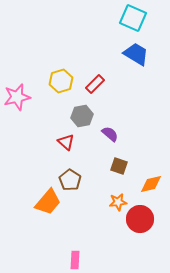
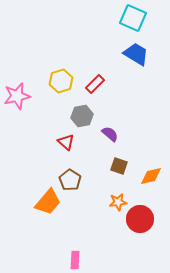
pink star: moved 1 px up
orange diamond: moved 8 px up
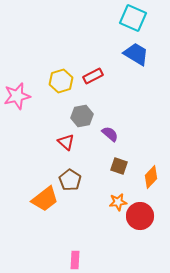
red rectangle: moved 2 px left, 8 px up; rotated 18 degrees clockwise
orange diamond: moved 1 px down; rotated 35 degrees counterclockwise
orange trapezoid: moved 3 px left, 3 px up; rotated 12 degrees clockwise
red circle: moved 3 px up
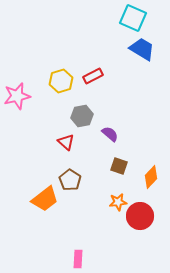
blue trapezoid: moved 6 px right, 5 px up
pink rectangle: moved 3 px right, 1 px up
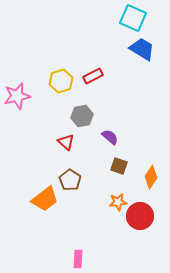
purple semicircle: moved 3 px down
orange diamond: rotated 10 degrees counterclockwise
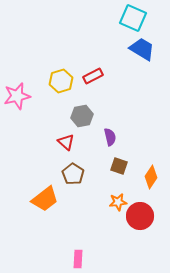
purple semicircle: rotated 36 degrees clockwise
brown pentagon: moved 3 px right, 6 px up
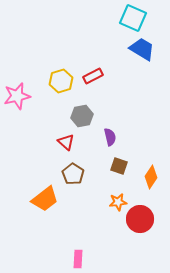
red circle: moved 3 px down
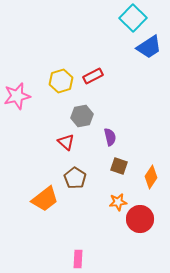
cyan square: rotated 20 degrees clockwise
blue trapezoid: moved 7 px right, 2 px up; rotated 116 degrees clockwise
brown pentagon: moved 2 px right, 4 px down
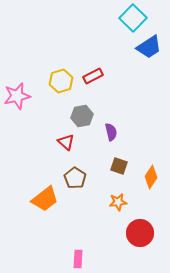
purple semicircle: moved 1 px right, 5 px up
red circle: moved 14 px down
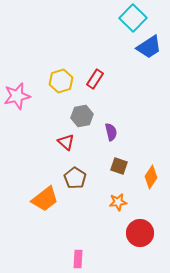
red rectangle: moved 2 px right, 3 px down; rotated 30 degrees counterclockwise
